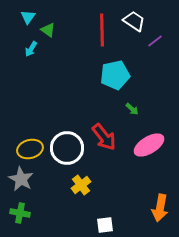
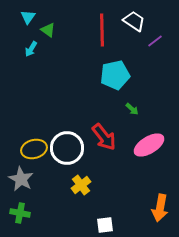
yellow ellipse: moved 4 px right
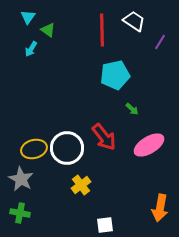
purple line: moved 5 px right, 1 px down; rotated 21 degrees counterclockwise
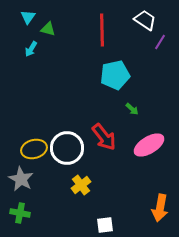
white trapezoid: moved 11 px right, 1 px up
green triangle: moved 1 px up; rotated 21 degrees counterclockwise
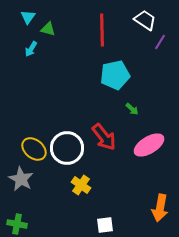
yellow ellipse: rotated 55 degrees clockwise
yellow cross: rotated 18 degrees counterclockwise
green cross: moved 3 px left, 11 px down
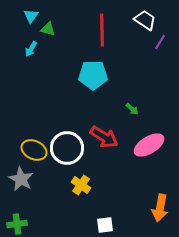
cyan triangle: moved 3 px right, 1 px up
cyan pentagon: moved 22 px left; rotated 12 degrees clockwise
red arrow: rotated 20 degrees counterclockwise
yellow ellipse: moved 1 px down; rotated 15 degrees counterclockwise
green cross: rotated 18 degrees counterclockwise
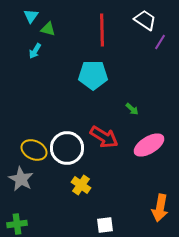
cyan arrow: moved 4 px right, 2 px down
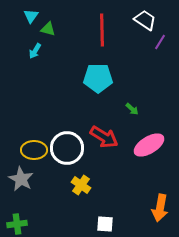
cyan pentagon: moved 5 px right, 3 px down
yellow ellipse: rotated 25 degrees counterclockwise
white square: moved 1 px up; rotated 12 degrees clockwise
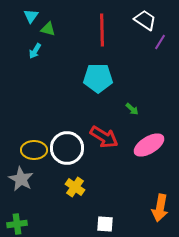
yellow cross: moved 6 px left, 2 px down
